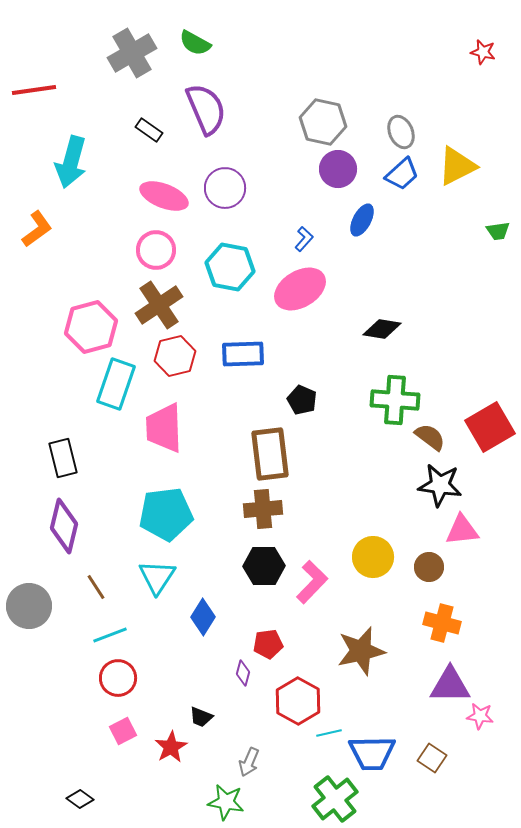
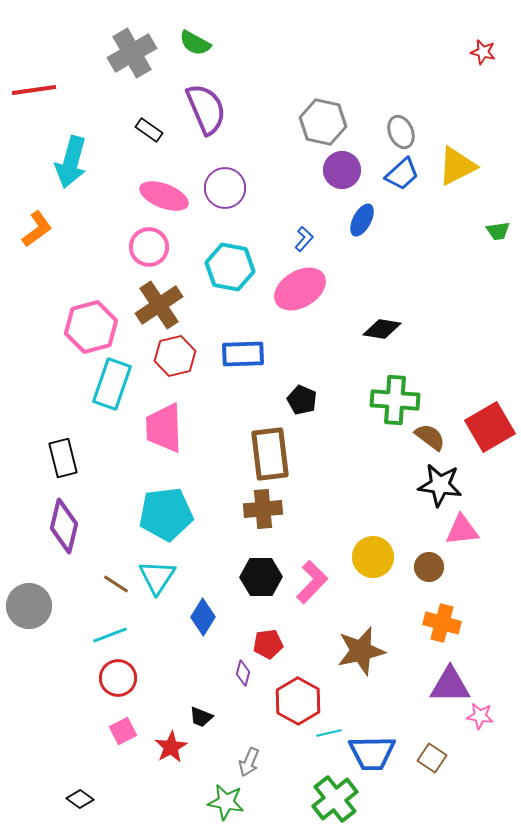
purple circle at (338, 169): moved 4 px right, 1 px down
pink circle at (156, 250): moved 7 px left, 3 px up
cyan rectangle at (116, 384): moved 4 px left
black hexagon at (264, 566): moved 3 px left, 11 px down
brown line at (96, 587): moved 20 px right, 3 px up; rotated 24 degrees counterclockwise
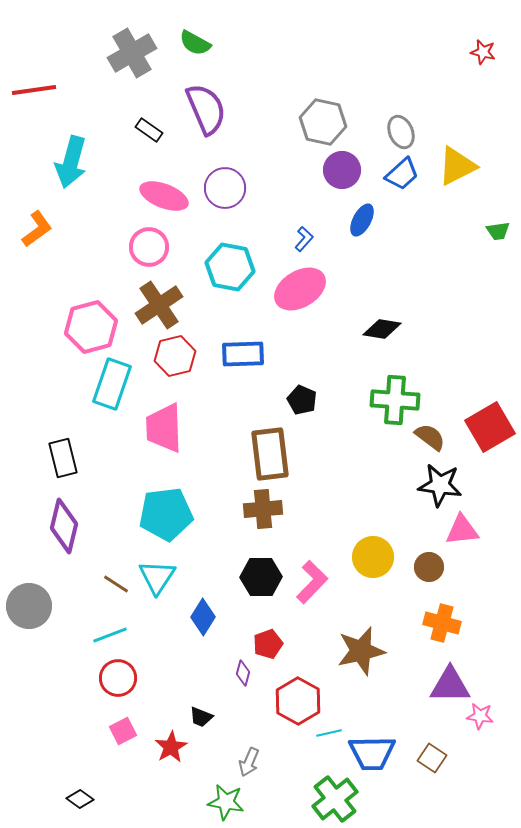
red pentagon at (268, 644): rotated 12 degrees counterclockwise
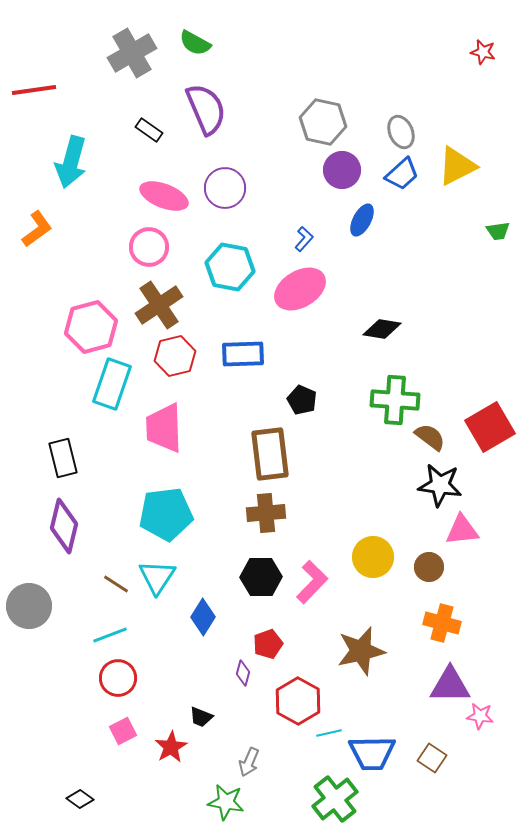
brown cross at (263, 509): moved 3 px right, 4 px down
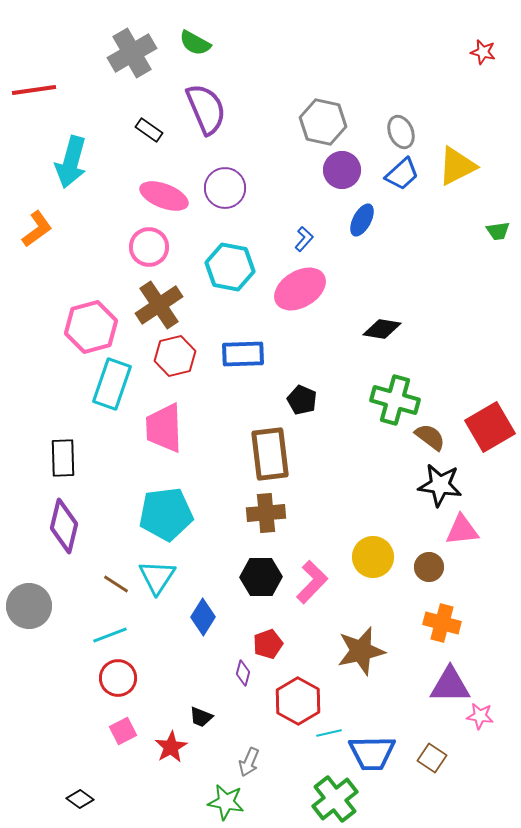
green cross at (395, 400): rotated 12 degrees clockwise
black rectangle at (63, 458): rotated 12 degrees clockwise
